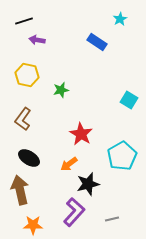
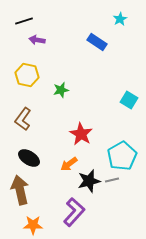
black star: moved 1 px right, 3 px up
gray line: moved 39 px up
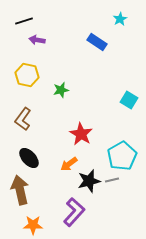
black ellipse: rotated 15 degrees clockwise
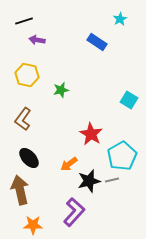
red star: moved 10 px right
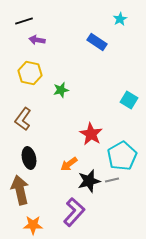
yellow hexagon: moved 3 px right, 2 px up
black ellipse: rotated 30 degrees clockwise
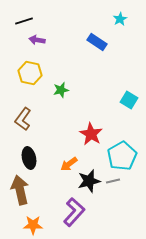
gray line: moved 1 px right, 1 px down
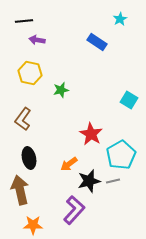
black line: rotated 12 degrees clockwise
cyan pentagon: moved 1 px left, 1 px up
purple L-shape: moved 2 px up
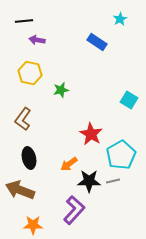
black star: rotated 15 degrees clockwise
brown arrow: rotated 56 degrees counterclockwise
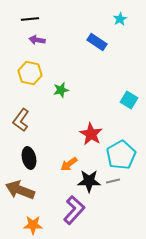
black line: moved 6 px right, 2 px up
brown L-shape: moved 2 px left, 1 px down
